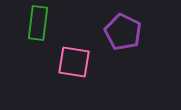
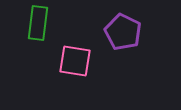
pink square: moved 1 px right, 1 px up
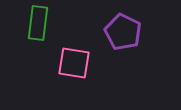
pink square: moved 1 px left, 2 px down
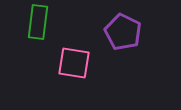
green rectangle: moved 1 px up
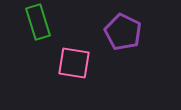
green rectangle: rotated 24 degrees counterclockwise
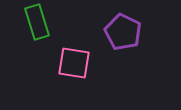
green rectangle: moved 1 px left
